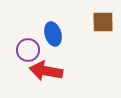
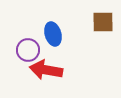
red arrow: moved 1 px up
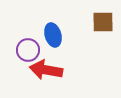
blue ellipse: moved 1 px down
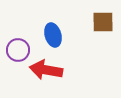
purple circle: moved 10 px left
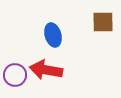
purple circle: moved 3 px left, 25 px down
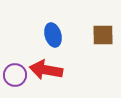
brown square: moved 13 px down
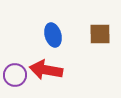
brown square: moved 3 px left, 1 px up
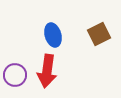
brown square: moved 1 px left; rotated 25 degrees counterclockwise
red arrow: moved 1 px right, 1 px down; rotated 92 degrees counterclockwise
